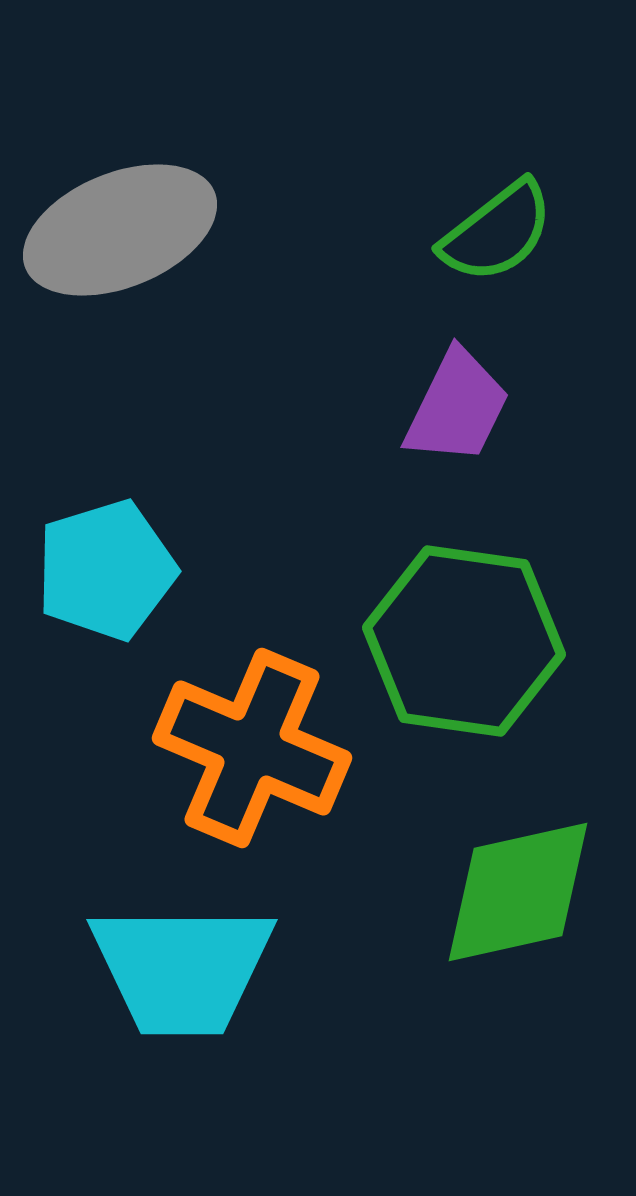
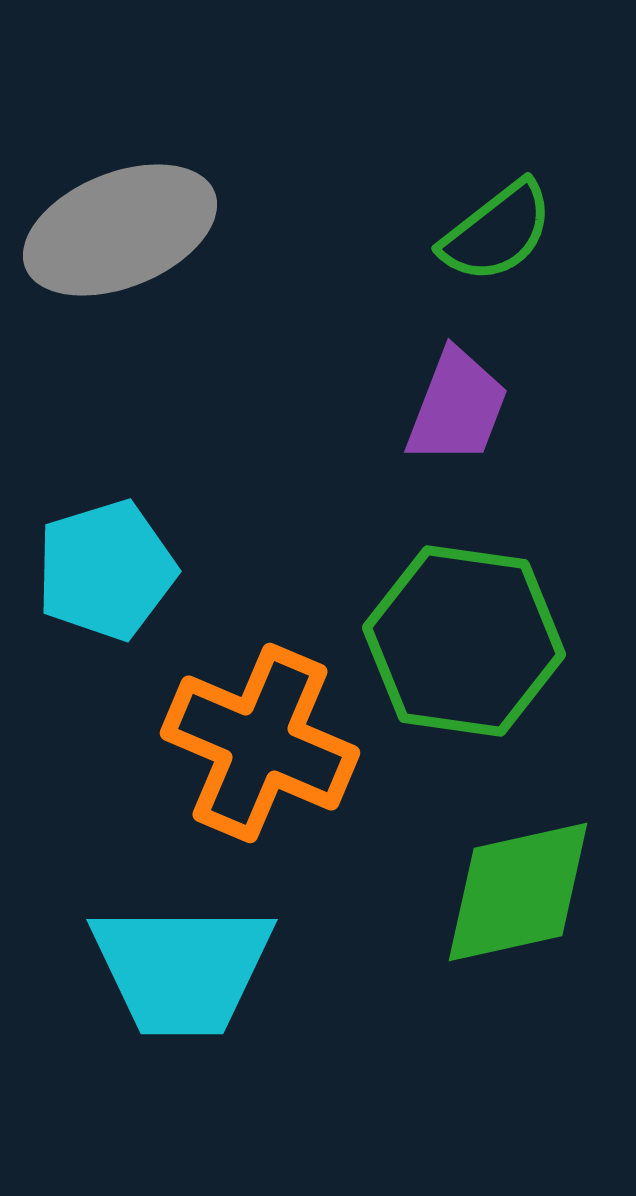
purple trapezoid: rotated 5 degrees counterclockwise
orange cross: moved 8 px right, 5 px up
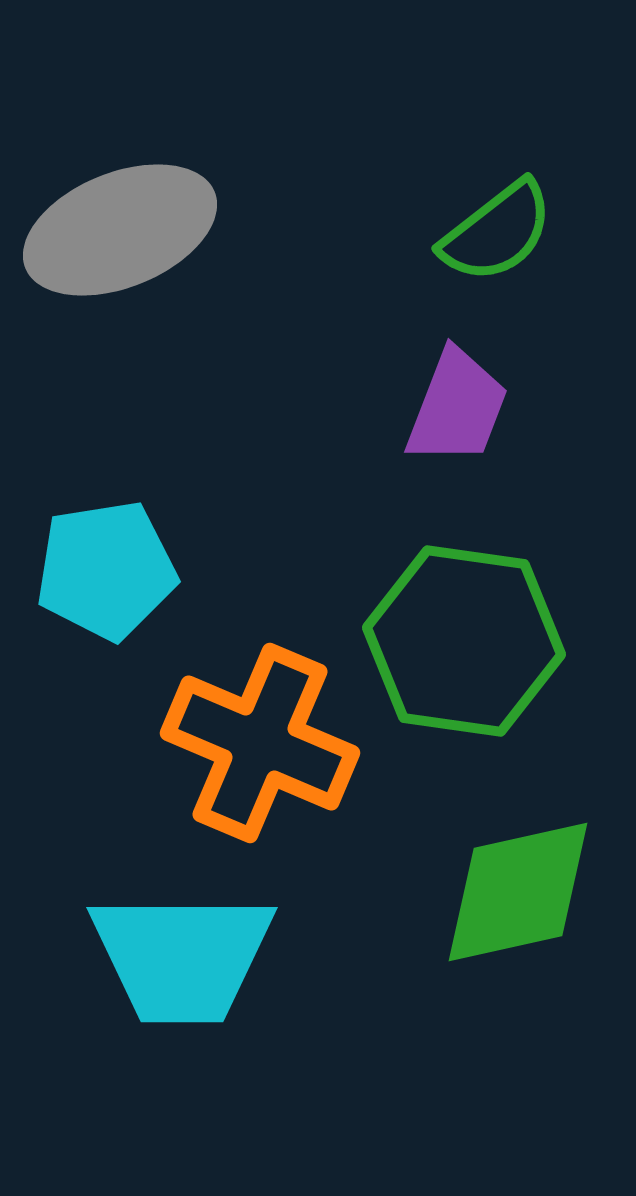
cyan pentagon: rotated 8 degrees clockwise
cyan trapezoid: moved 12 px up
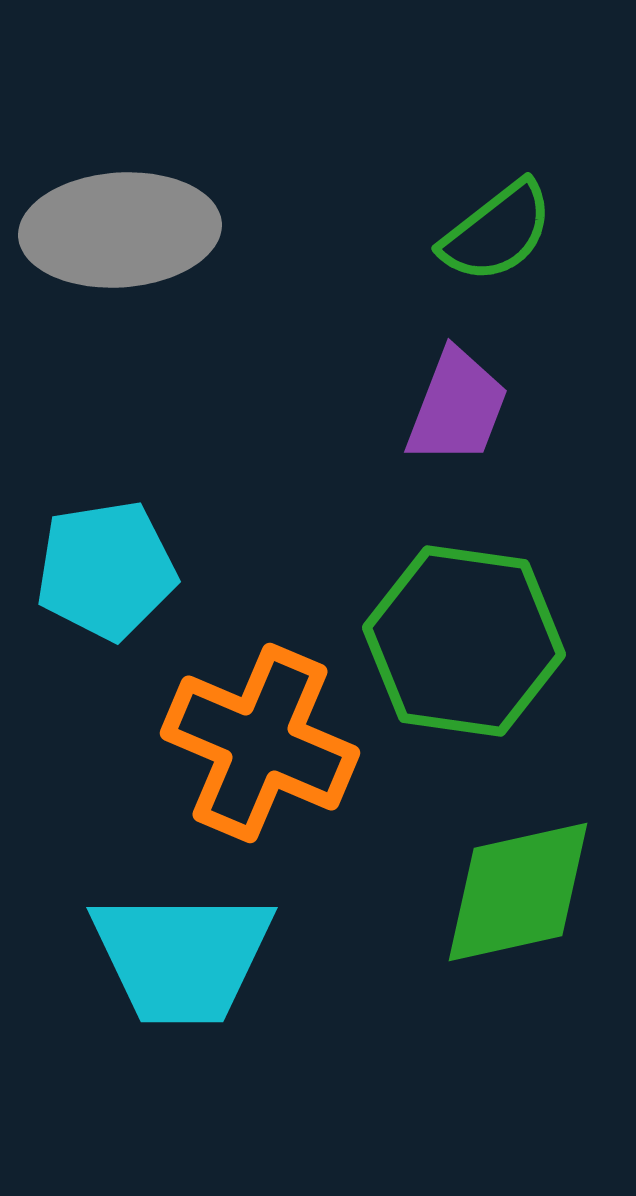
gray ellipse: rotated 18 degrees clockwise
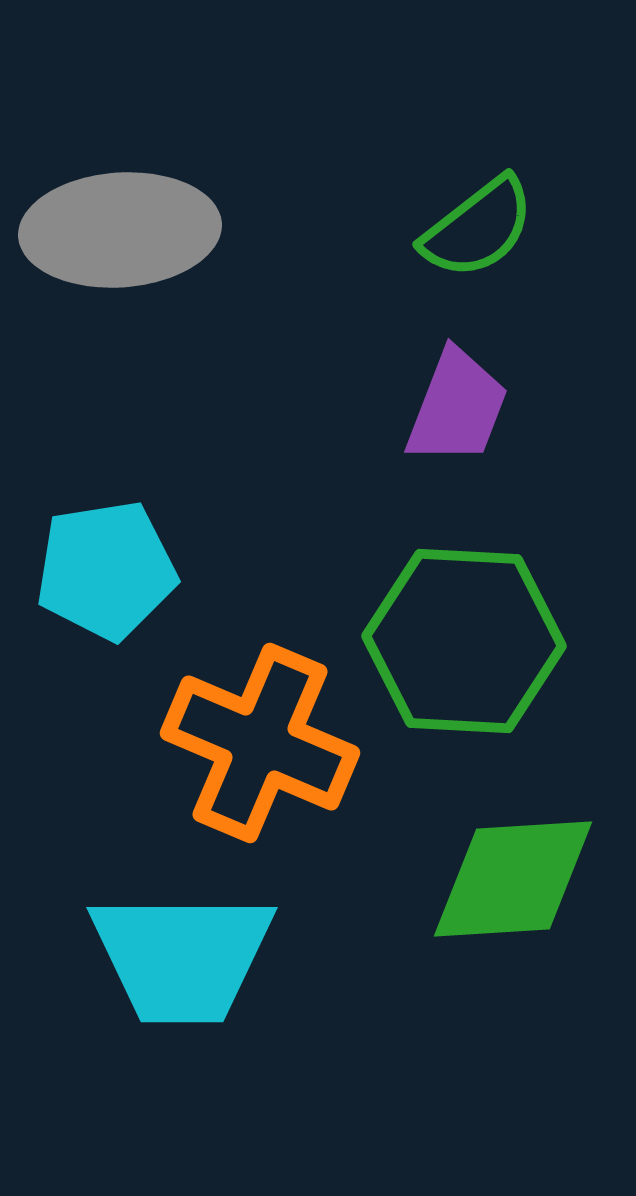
green semicircle: moved 19 px left, 4 px up
green hexagon: rotated 5 degrees counterclockwise
green diamond: moved 5 px left, 13 px up; rotated 9 degrees clockwise
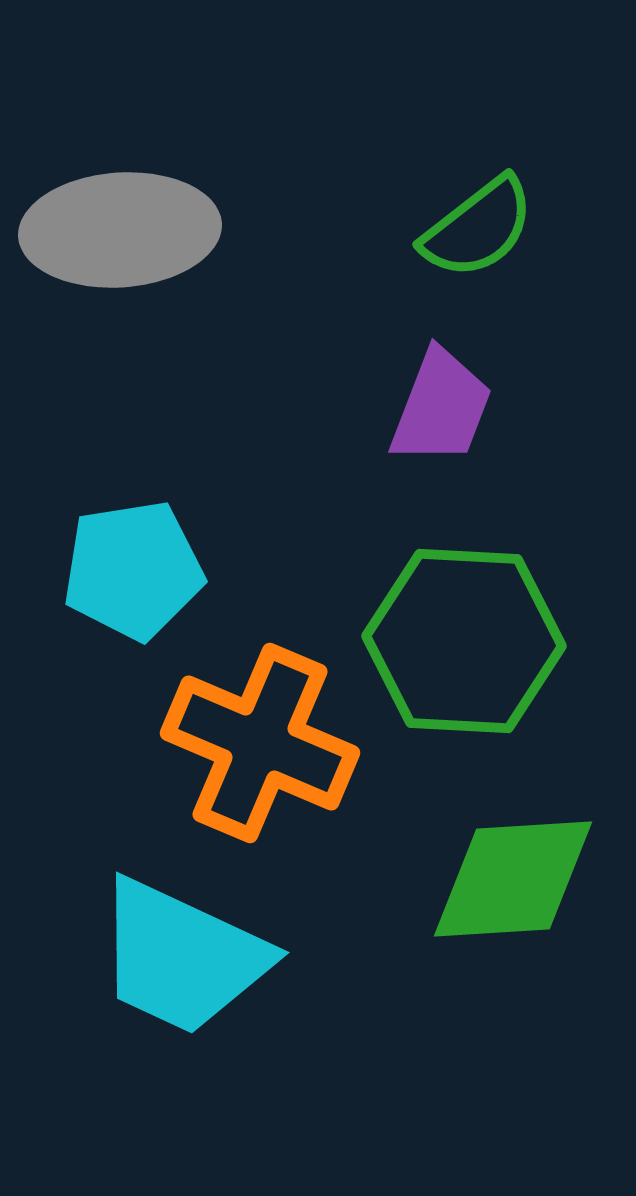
purple trapezoid: moved 16 px left
cyan pentagon: moved 27 px right
cyan trapezoid: rotated 25 degrees clockwise
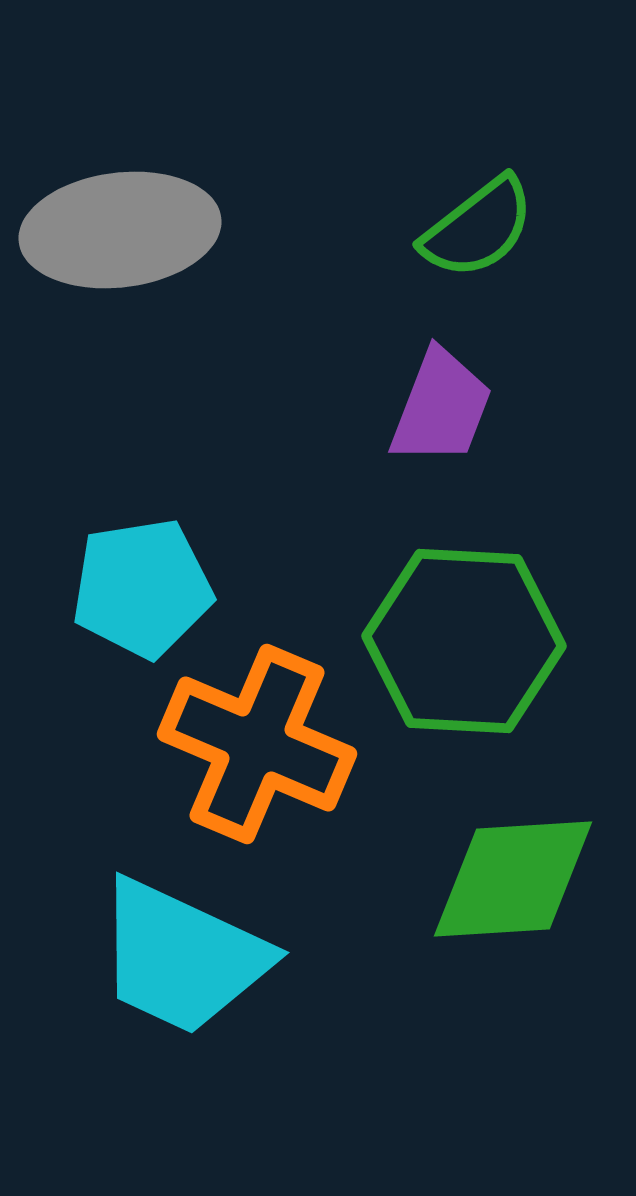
gray ellipse: rotated 3 degrees counterclockwise
cyan pentagon: moved 9 px right, 18 px down
orange cross: moved 3 px left, 1 px down
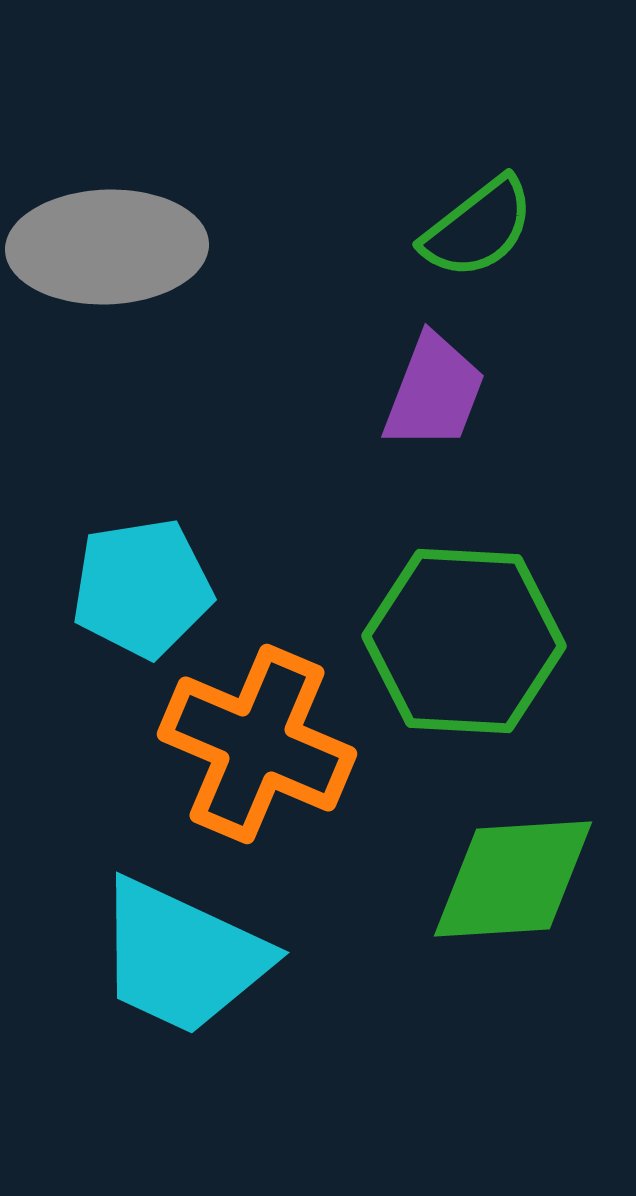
gray ellipse: moved 13 px left, 17 px down; rotated 5 degrees clockwise
purple trapezoid: moved 7 px left, 15 px up
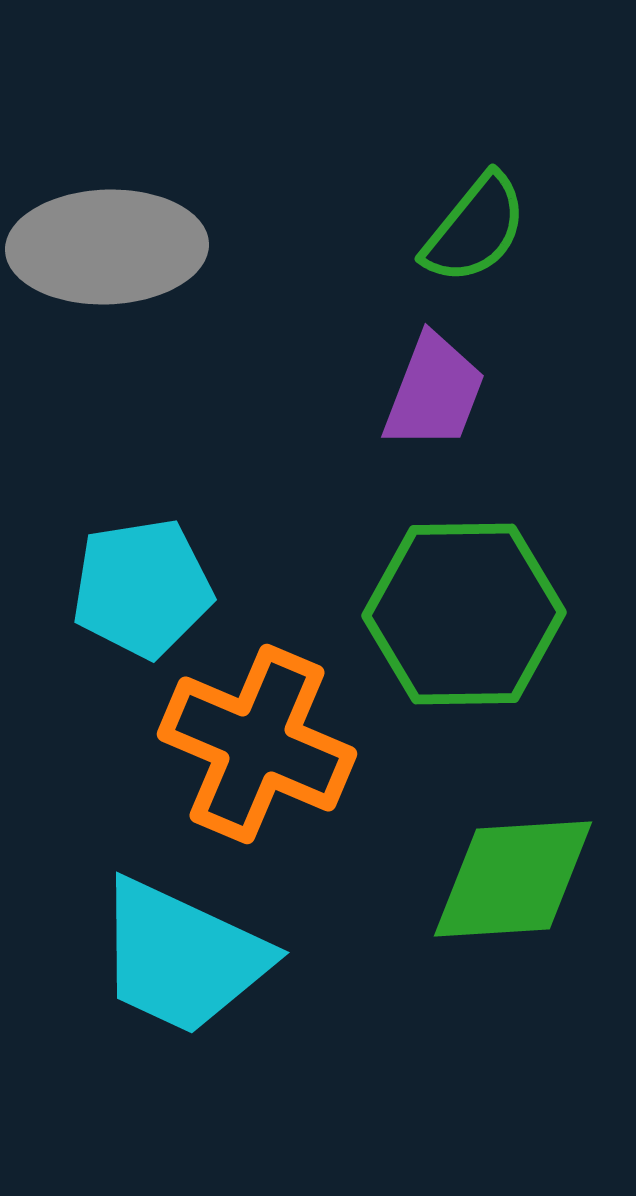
green semicircle: moved 3 px left, 1 px down; rotated 13 degrees counterclockwise
green hexagon: moved 27 px up; rotated 4 degrees counterclockwise
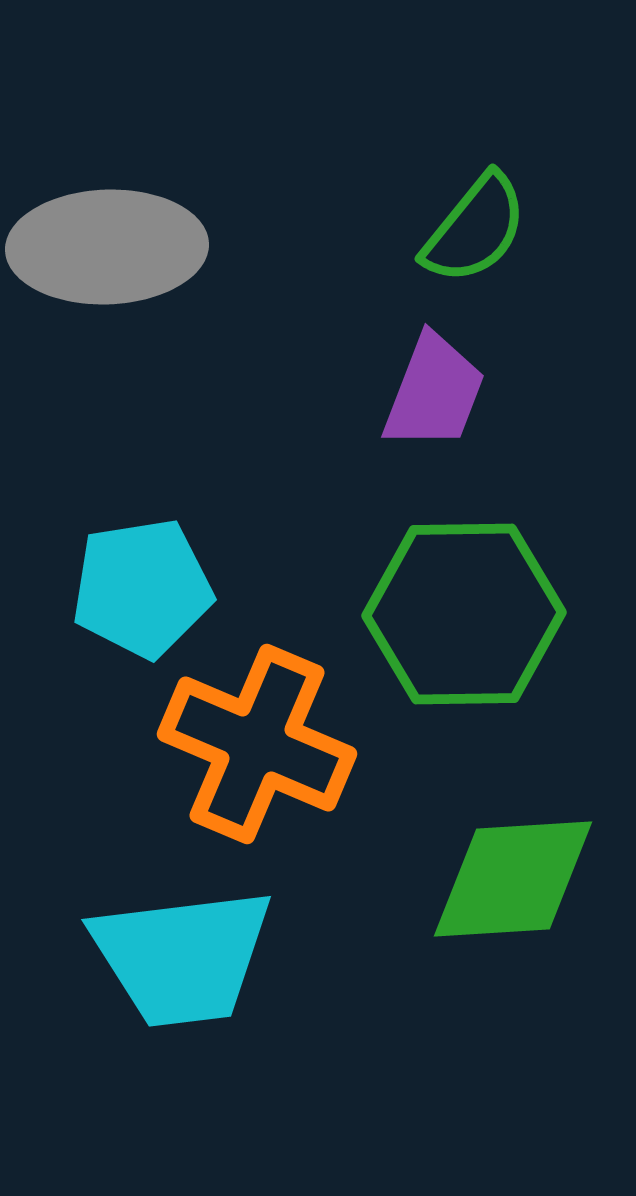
cyan trapezoid: rotated 32 degrees counterclockwise
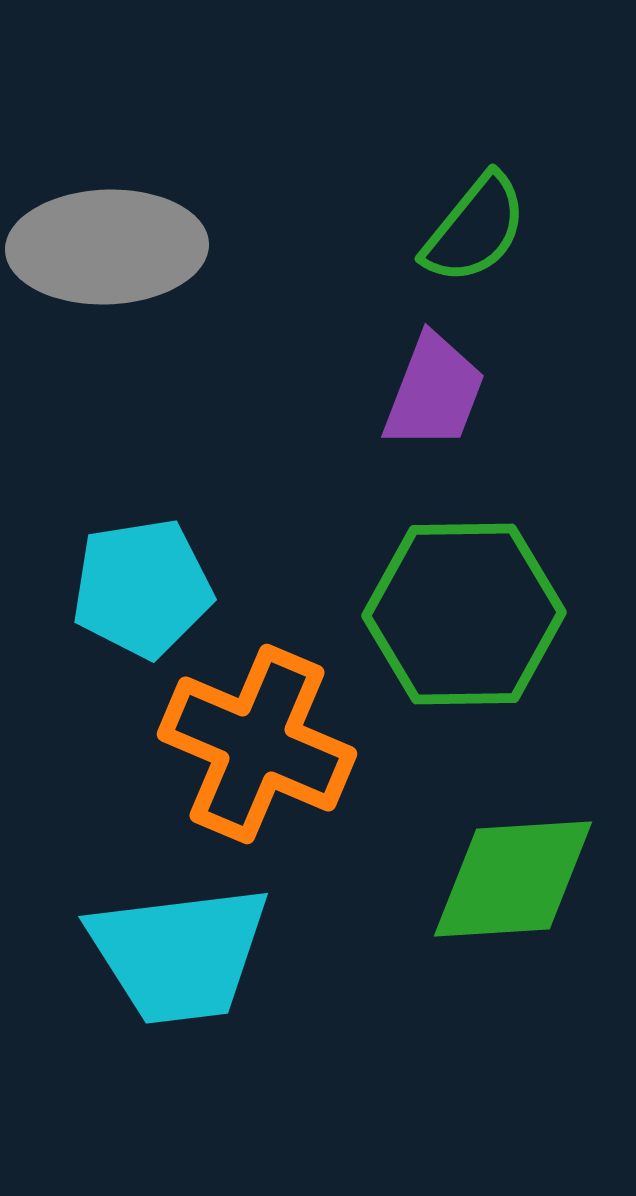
cyan trapezoid: moved 3 px left, 3 px up
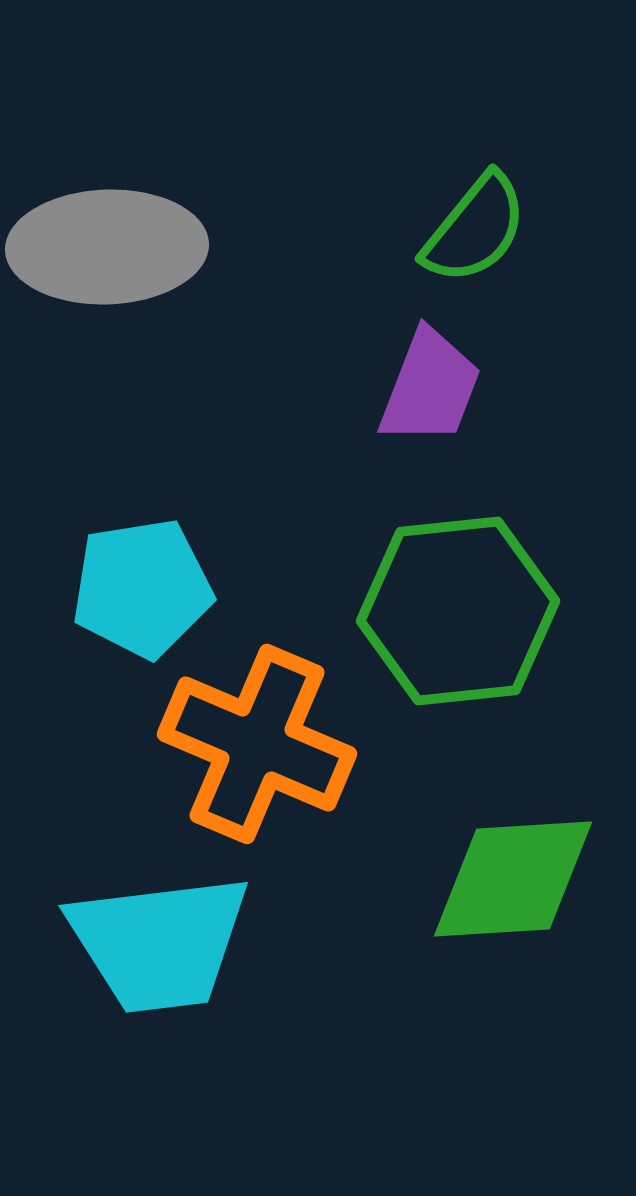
purple trapezoid: moved 4 px left, 5 px up
green hexagon: moved 6 px left, 3 px up; rotated 5 degrees counterclockwise
cyan trapezoid: moved 20 px left, 11 px up
